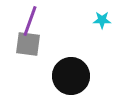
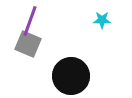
gray square: rotated 16 degrees clockwise
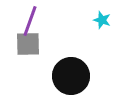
cyan star: rotated 18 degrees clockwise
gray square: rotated 24 degrees counterclockwise
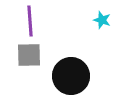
purple line: rotated 24 degrees counterclockwise
gray square: moved 1 px right, 11 px down
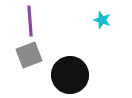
gray square: rotated 20 degrees counterclockwise
black circle: moved 1 px left, 1 px up
